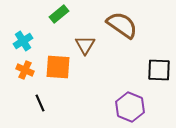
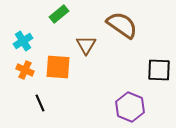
brown triangle: moved 1 px right
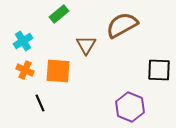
brown semicircle: rotated 64 degrees counterclockwise
orange square: moved 4 px down
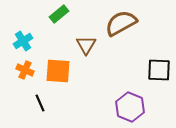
brown semicircle: moved 1 px left, 2 px up
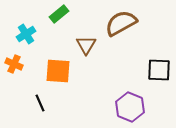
cyan cross: moved 3 px right, 7 px up
orange cross: moved 11 px left, 6 px up
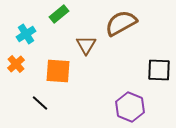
orange cross: moved 2 px right; rotated 24 degrees clockwise
black line: rotated 24 degrees counterclockwise
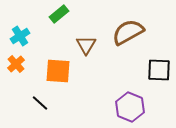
brown semicircle: moved 7 px right, 9 px down
cyan cross: moved 6 px left, 2 px down
